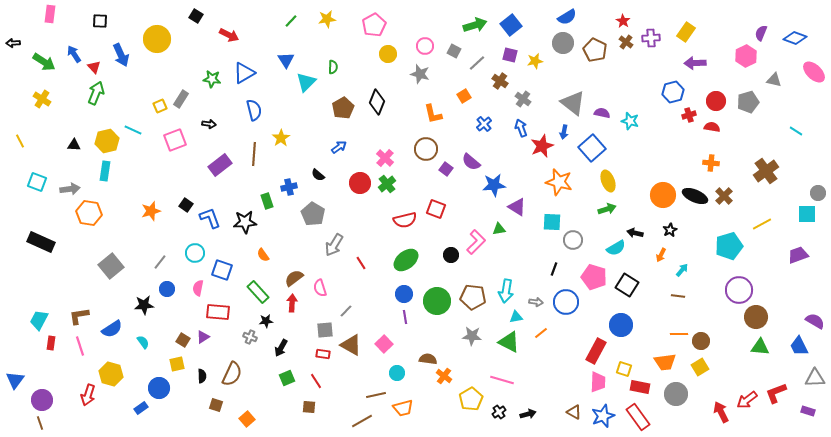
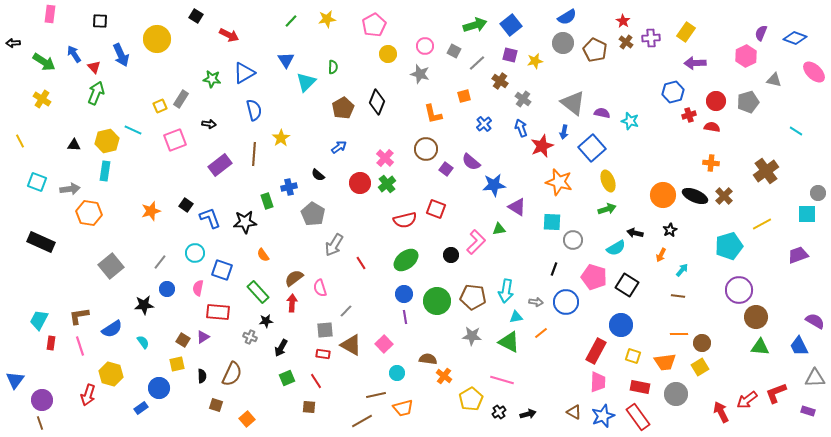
orange square at (464, 96): rotated 16 degrees clockwise
brown circle at (701, 341): moved 1 px right, 2 px down
yellow square at (624, 369): moved 9 px right, 13 px up
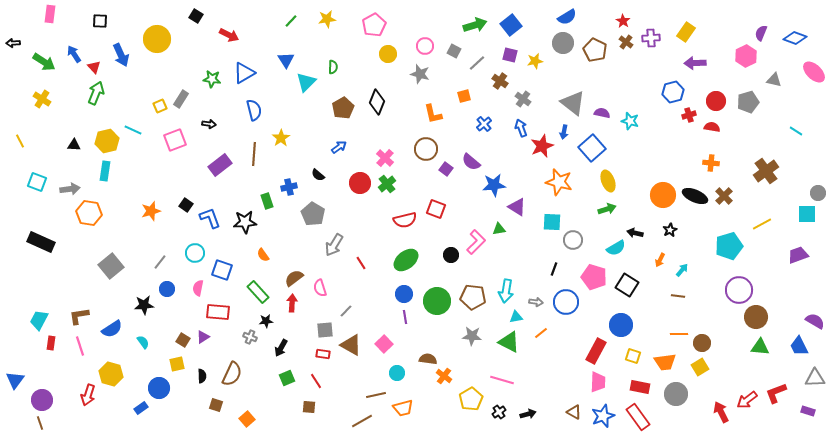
orange arrow at (661, 255): moved 1 px left, 5 px down
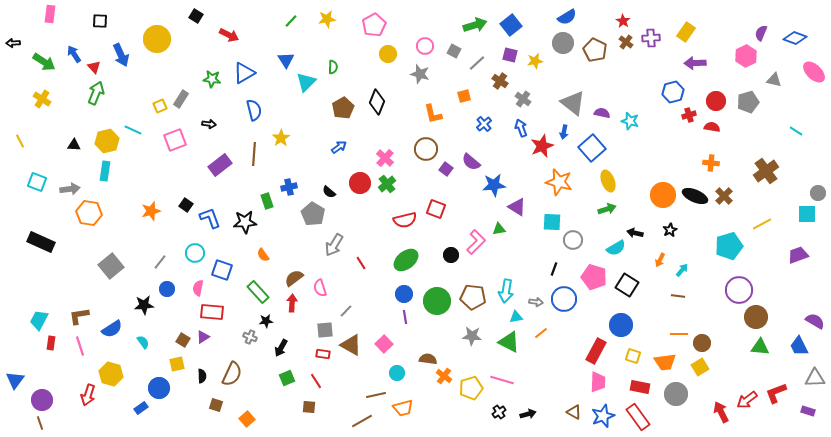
black semicircle at (318, 175): moved 11 px right, 17 px down
blue circle at (566, 302): moved 2 px left, 3 px up
red rectangle at (218, 312): moved 6 px left
yellow pentagon at (471, 399): moved 11 px up; rotated 15 degrees clockwise
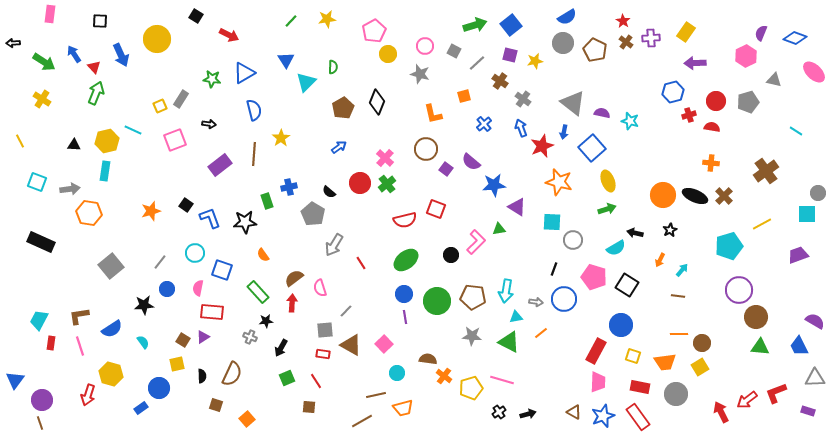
pink pentagon at (374, 25): moved 6 px down
